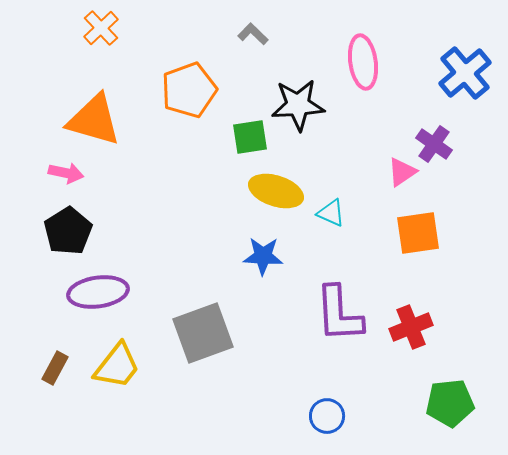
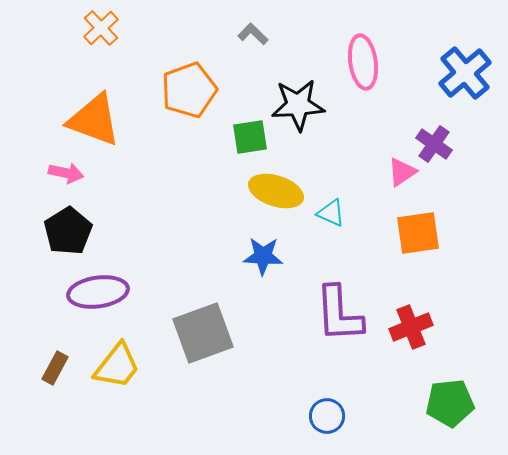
orange triangle: rotated 4 degrees clockwise
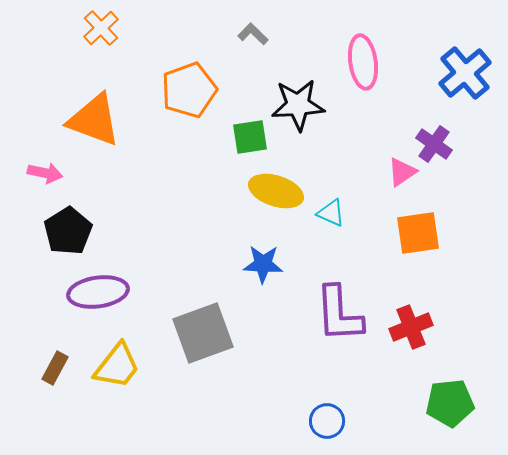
pink arrow: moved 21 px left
blue star: moved 8 px down
blue circle: moved 5 px down
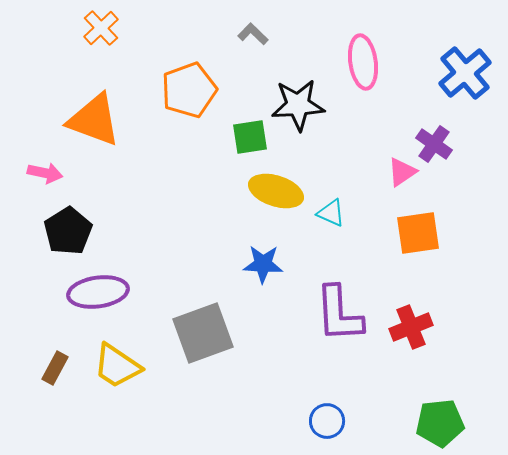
yellow trapezoid: rotated 86 degrees clockwise
green pentagon: moved 10 px left, 20 px down
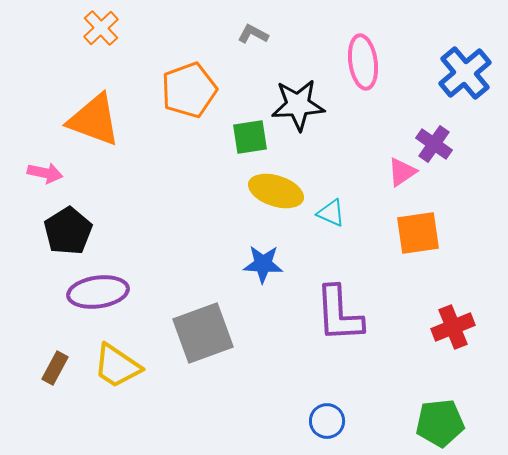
gray L-shape: rotated 16 degrees counterclockwise
red cross: moved 42 px right
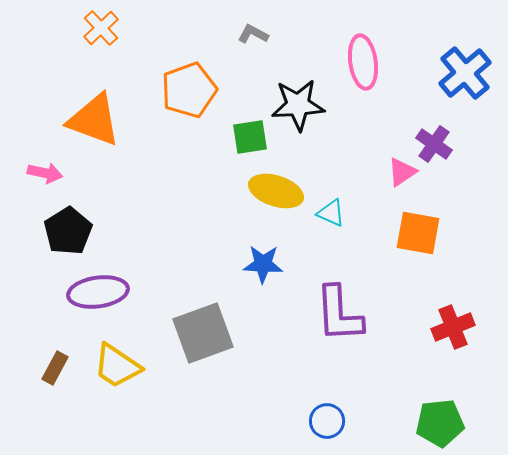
orange square: rotated 18 degrees clockwise
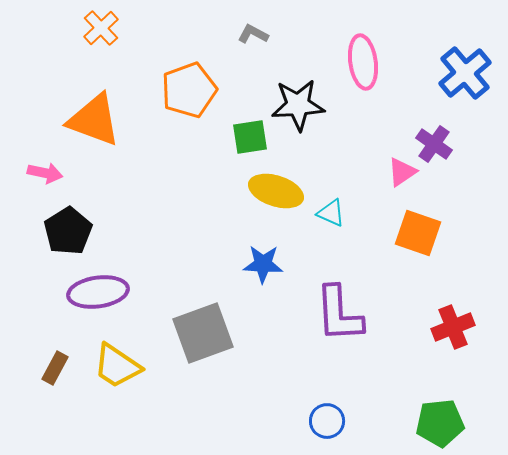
orange square: rotated 9 degrees clockwise
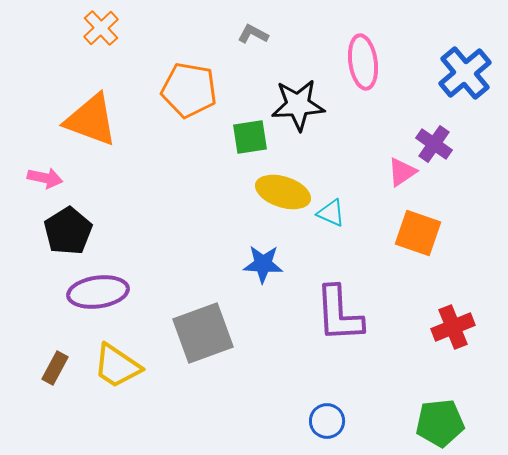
orange pentagon: rotated 30 degrees clockwise
orange triangle: moved 3 px left
pink arrow: moved 5 px down
yellow ellipse: moved 7 px right, 1 px down
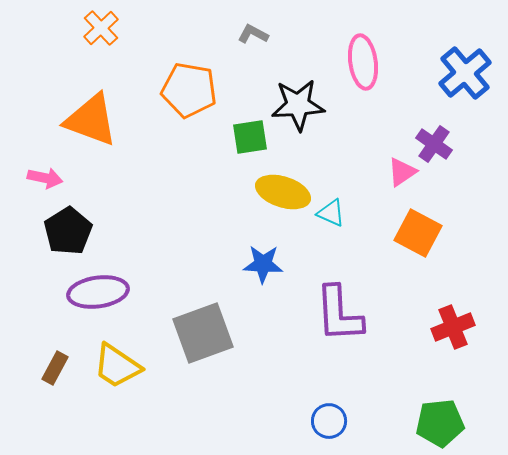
orange square: rotated 9 degrees clockwise
blue circle: moved 2 px right
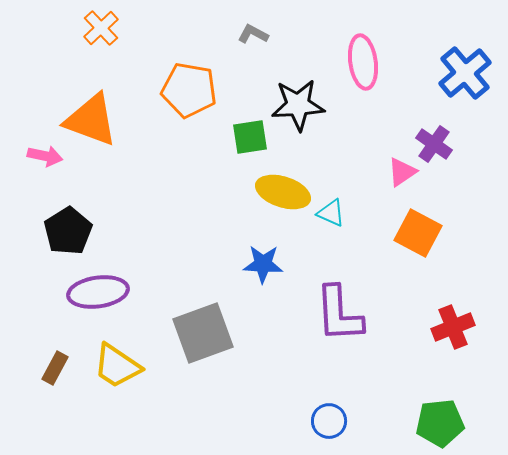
pink arrow: moved 22 px up
